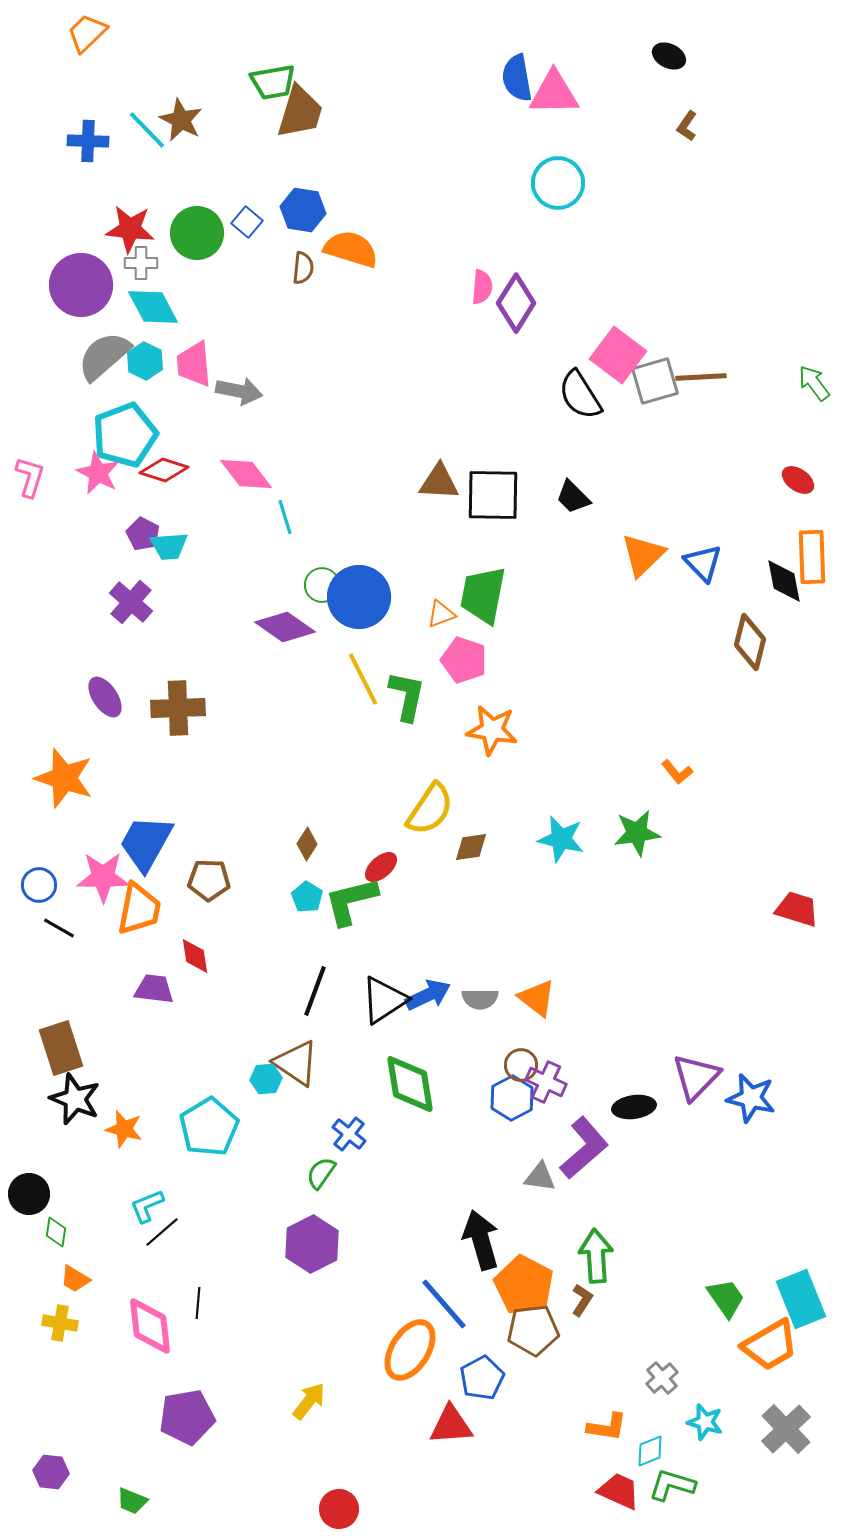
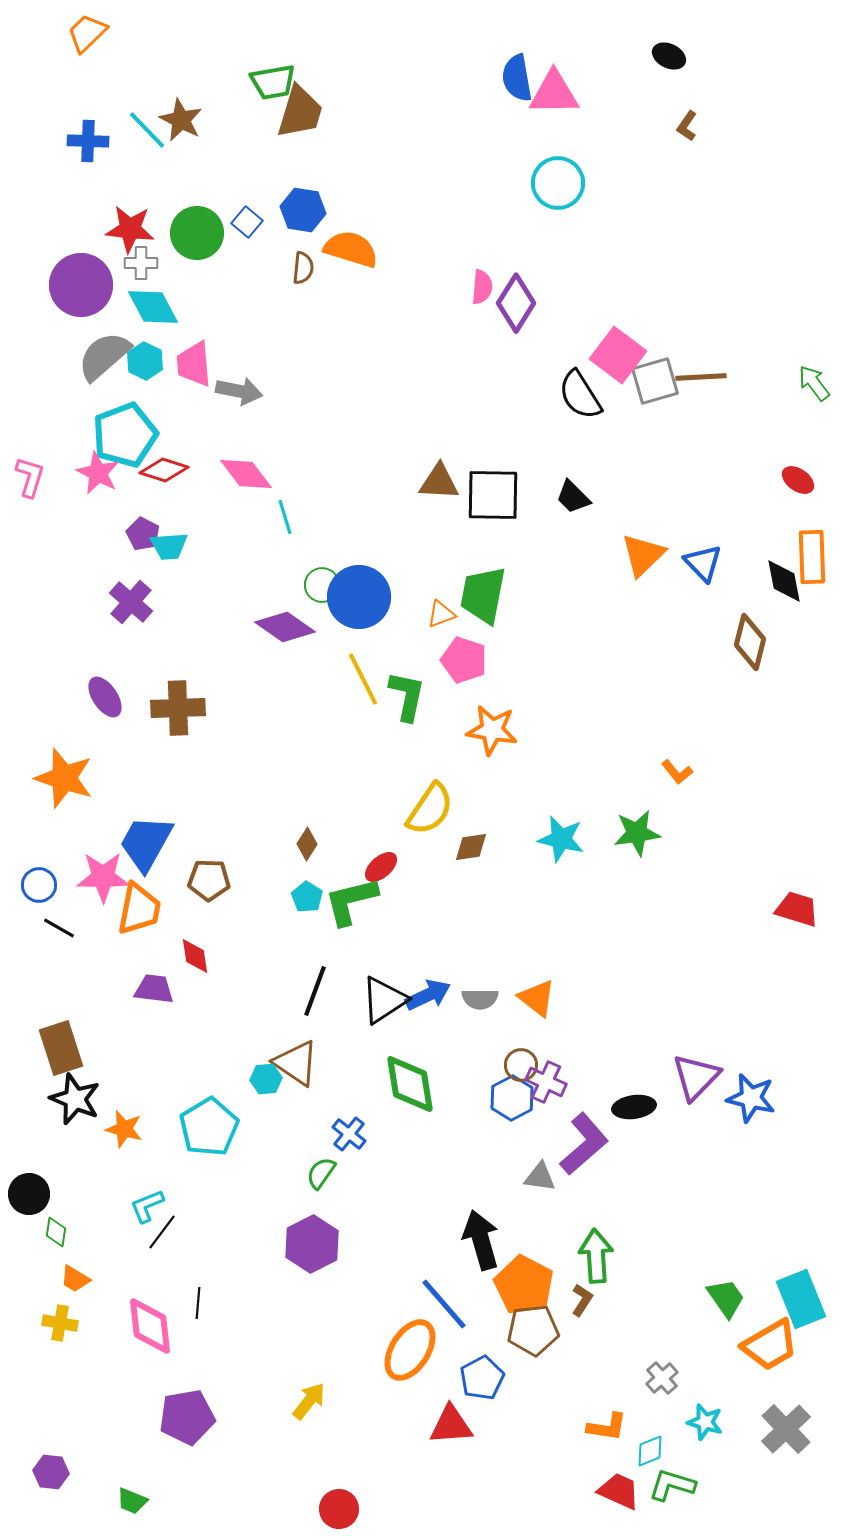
purple L-shape at (584, 1148): moved 4 px up
black line at (162, 1232): rotated 12 degrees counterclockwise
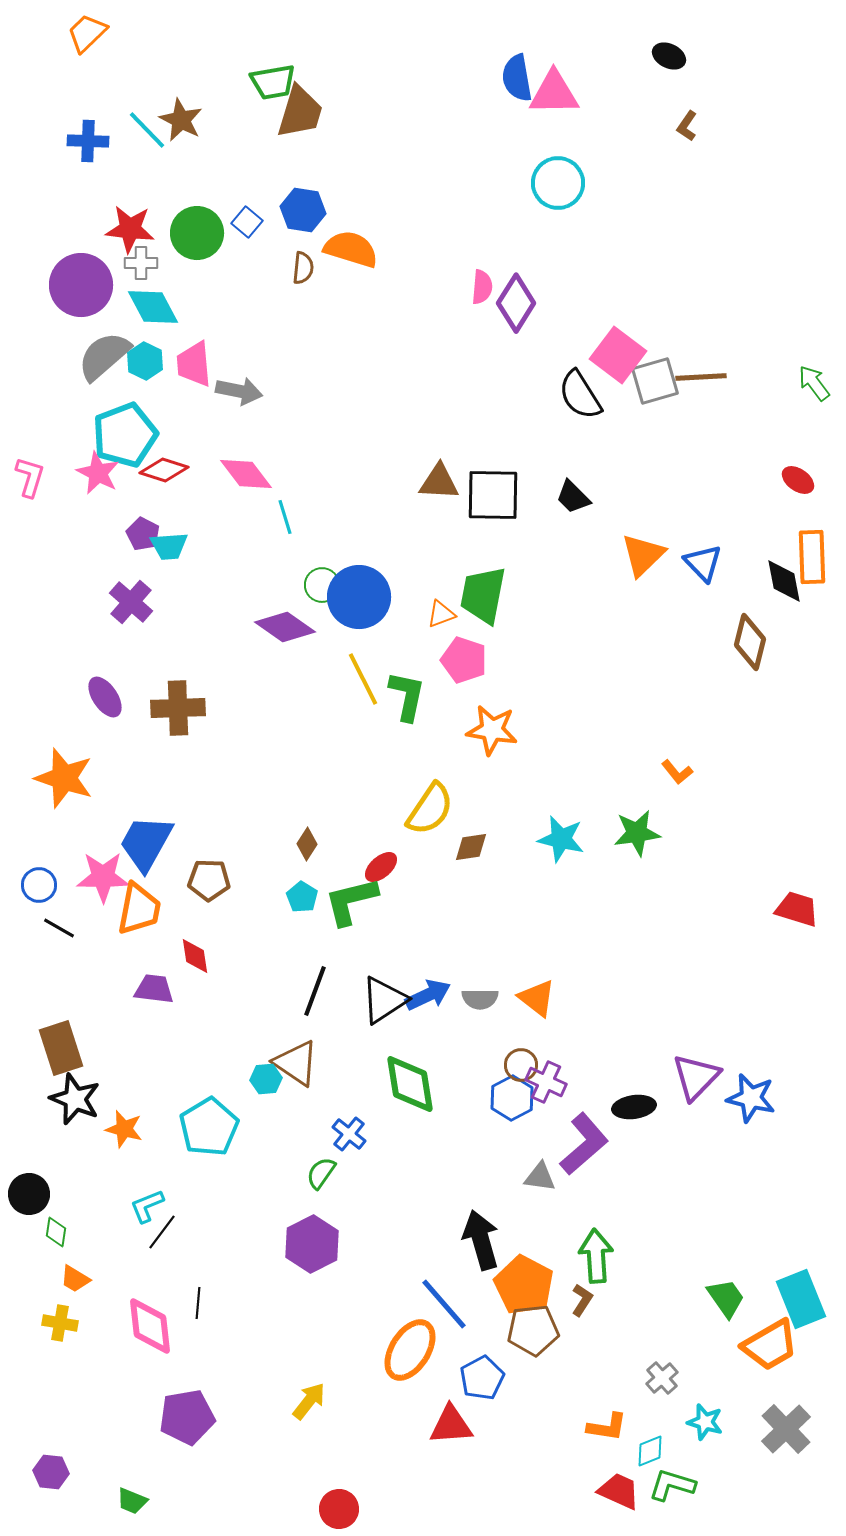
cyan pentagon at (307, 897): moved 5 px left
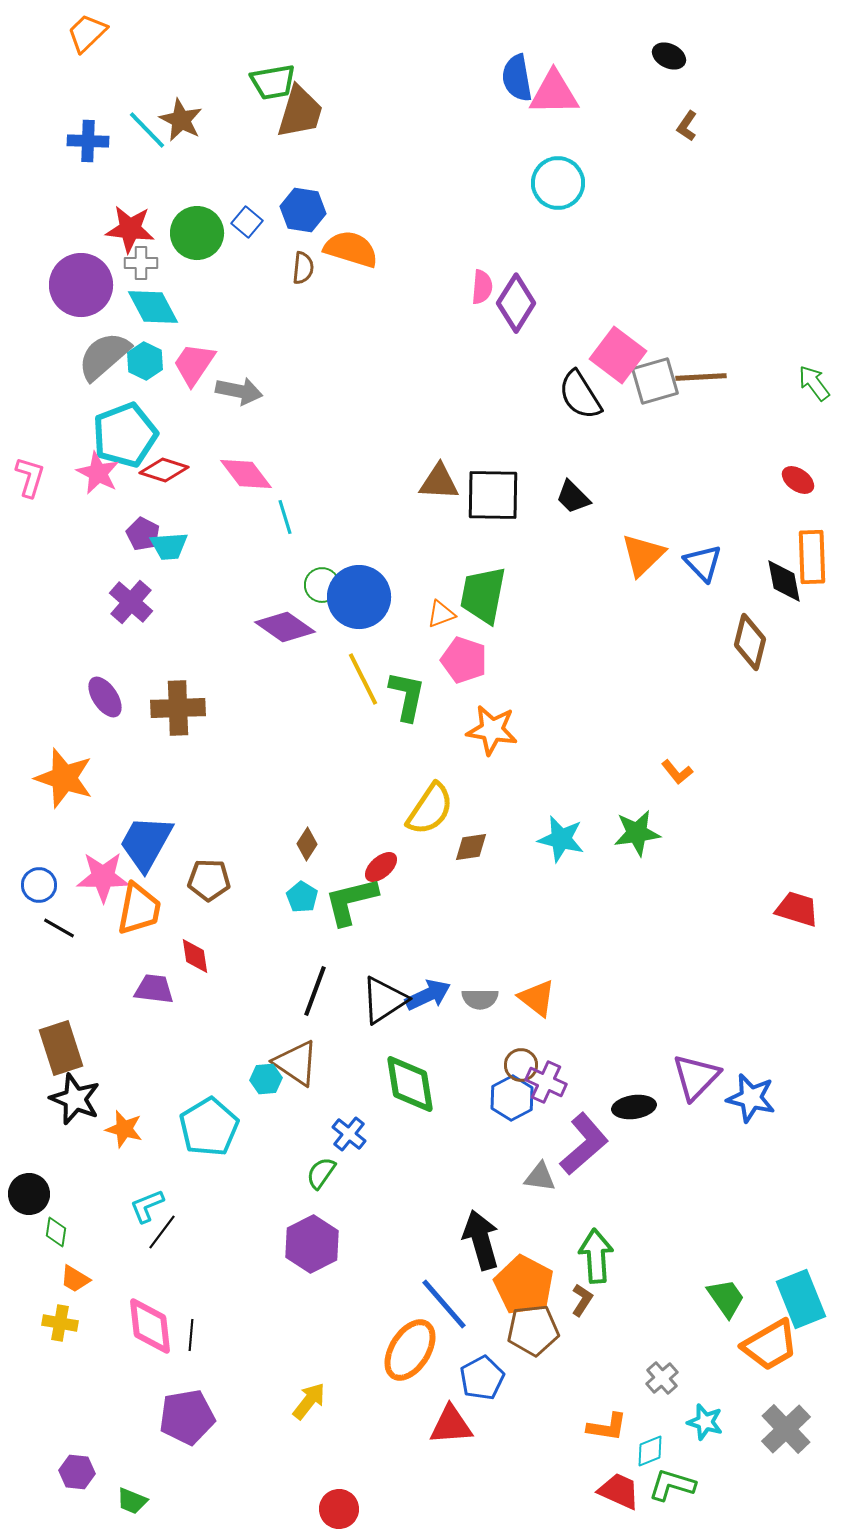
pink trapezoid at (194, 364): rotated 39 degrees clockwise
black line at (198, 1303): moved 7 px left, 32 px down
purple hexagon at (51, 1472): moved 26 px right
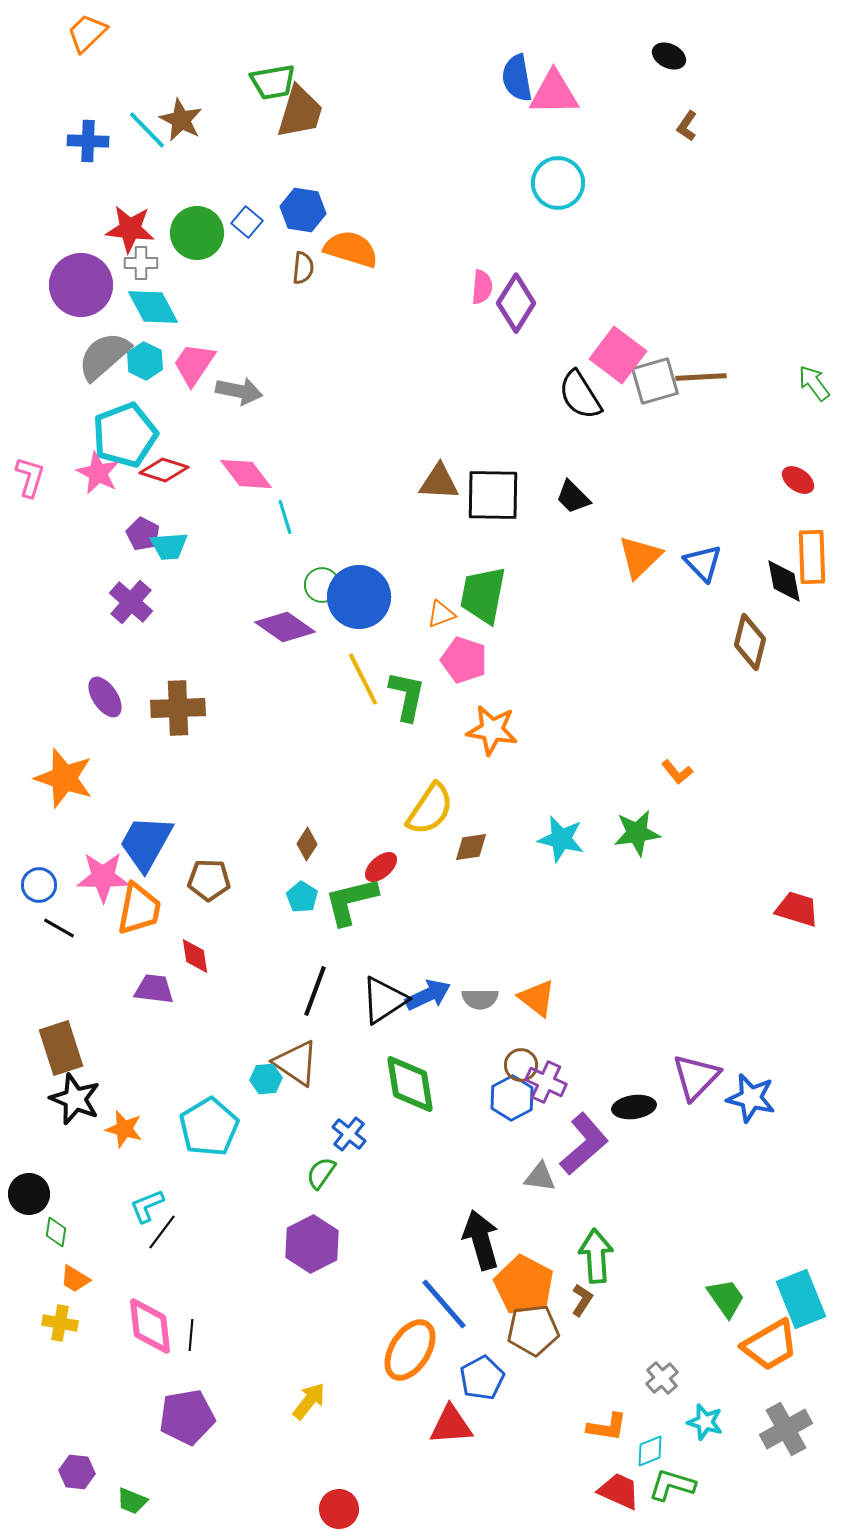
orange triangle at (643, 555): moved 3 px left, 2 px down
gray cross at (786, 1429): rotated 15 degrees clockwise
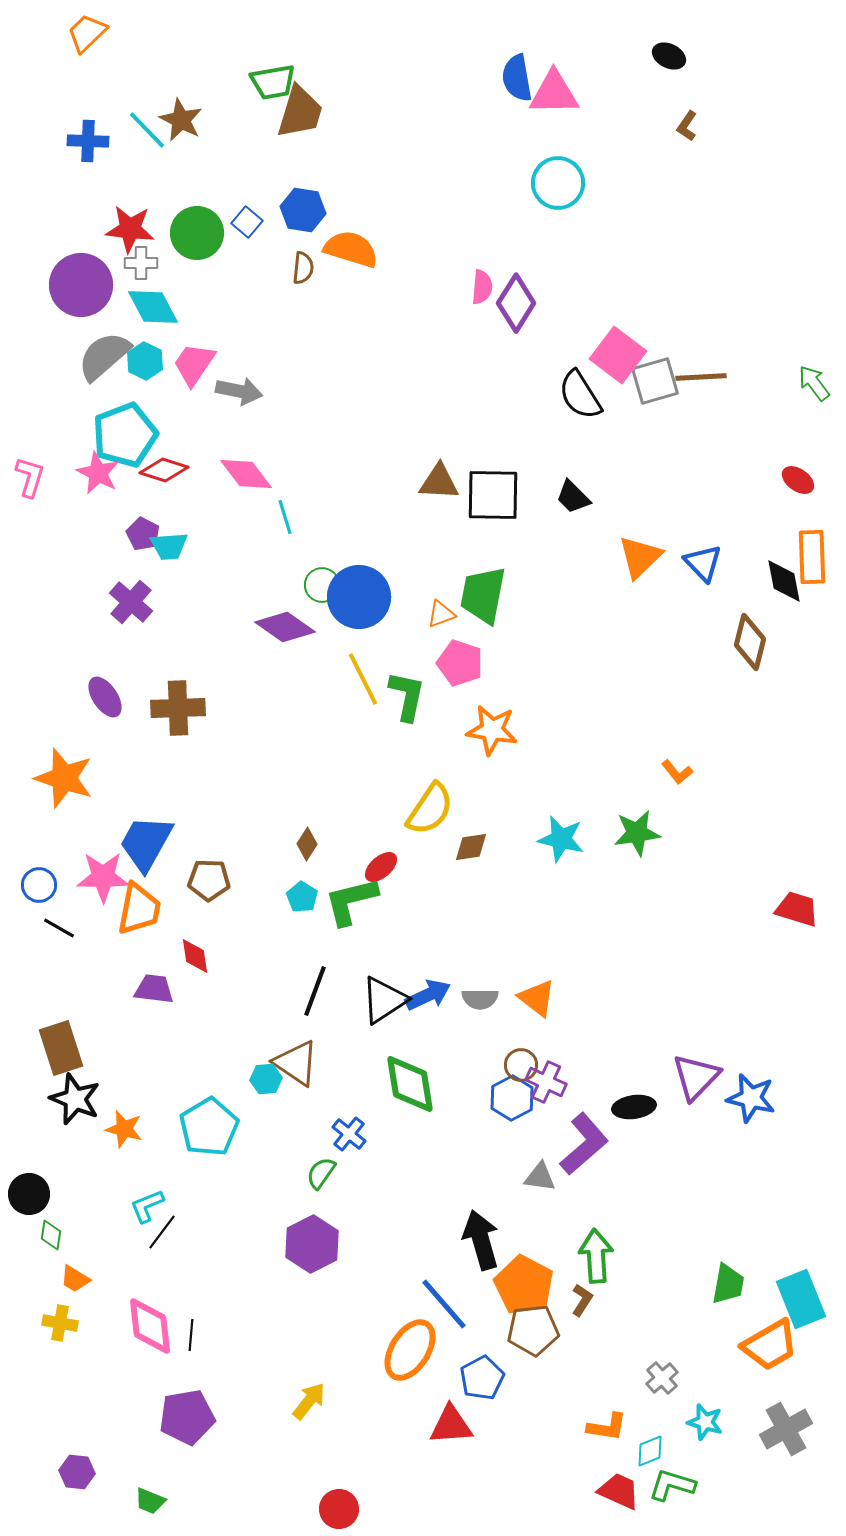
pink pentagon at (464, 660): moved 4 px left, 3 px down
green diamond at (56, 1232): moved 5 px left, 3 px down
green trapezoid at (726, 1298): moved 2 px right, 14 px up; rotated 45 degrees clockwise
green trapezoid at (132, 1501): moved 18 px right
